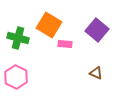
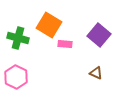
purple square: moved 2 px right, 5 px down
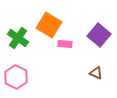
green cross: rotated 20 degrees clockwise
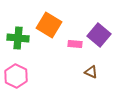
green cross: rotated 30 degrees counterclockwise
pink rectangle: moved 10 px right
brown triangle: moved 5 px left, 1 px up
pink hexagon: moved 1 px up
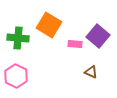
purple square: moved 1 px left, 1 px down
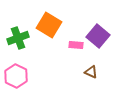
green cross: rotated 25 degrees counterclockwise
pink rectangle: moved 1 px right, 1 px down
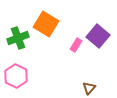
orange square: moved 3 px left, 1 px up
pink rectangle: rotated 64 degrees counterclockwise
brown triangle: moved 2 px left, 16 px down; rotated 48 degrees clockwise
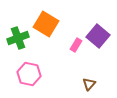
pink hexagon: moved 13 px right, 2 px up; rotated 15 degrees counterclockwise
brown triangle: moved 4 px up
